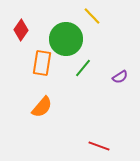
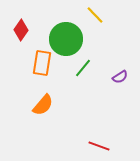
yellow line: moved 3 px right, 1 px up
orange semicircle: moved 1 px right, 2 px up
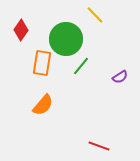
green line: moved 2 px left, 2 px up
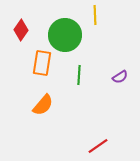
yellow line: rotated 42 degrees clockwise
green circle: moved 1 px left, 4 px up
green line: moved 2 px left, 9 px down; rotated 36 degrees counterclockwise
red line: moved 1 px left; rotated 55 degrees counterclockwise
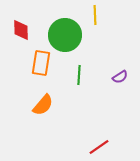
red diamond: rotated 35 degrees counterclockwise
orange rectangle: moved 1 px left
red line: moved 1 px right, 1 px down
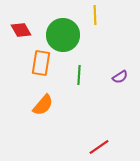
red diamond: rotated 30 degrees counterclockwise
green circle: moved 2 px left
